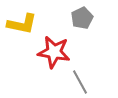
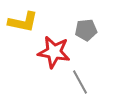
gray pentagon: moved 4 px right, 12 px down; rotated 20 degrees clockwise
yellow L-shape: moved 1 px right, 2 px up
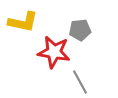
gray pentagon: moved 6 px left
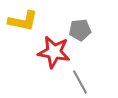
yellow L-shape: moved 1 px up
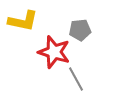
red star: rotated 8 degrees clockwise
gray line: moved 4 px left, 3 px up
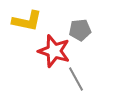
yellow L-shape: moved 4 px right
red star: moved 1 px up
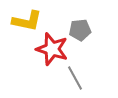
red star: moved 2 px left, 2 px up
gray line: moved 1 px left, 1 px up
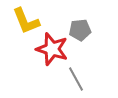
yellow L-shape: moved 1 px left; rotated 56 degrees clockwise
gray line: moved 1 px right, 1 px down
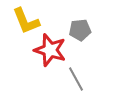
red star: moved 2 px left, 1 px down
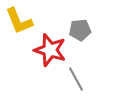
yellow L-shape: moved 7 px left
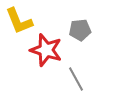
red star: moved 4 px left
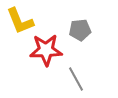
yellow L-shape: moved 1 px right
red star: rotated 20 degrees counterclockwise
